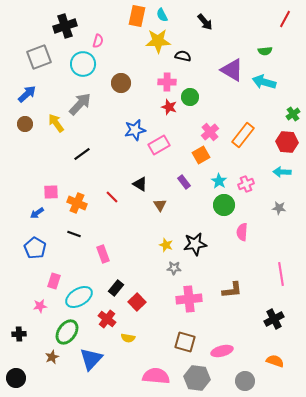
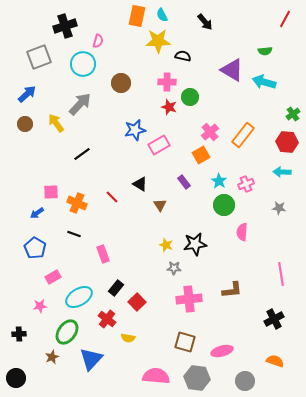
pink rectangle at (54, 281): moved 1 px left, 4 px up; rotated 42 degrees clockwise
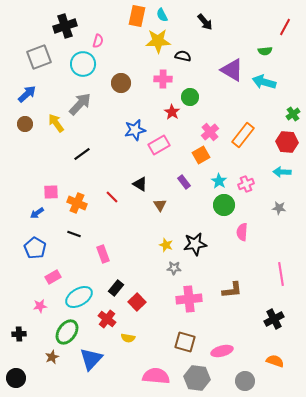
red line at (285, 19): moved 8 px down
pink cross at (167, 82): moved 4 px left, 3 px up
red star at (169, 107): moved 3 px right, 5 px down; rotated 14 degrees clockwise
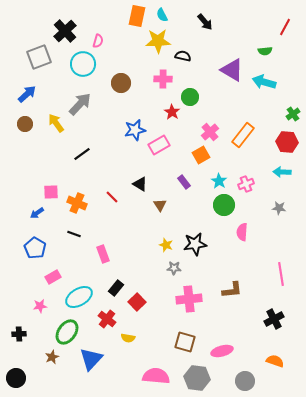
black cross at (65, 26): moved 5 px down; rotated 25 degrees counterclockwise
